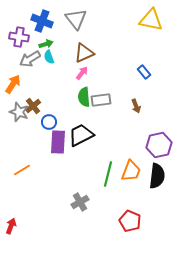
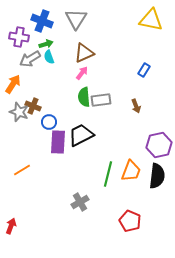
gray triangle: rotated 10 degrees clockwise
blue rectangle: moved 2 px up; rotated 72 degrees clockwise
brown cross: rotated 28 degrees counterclockwise
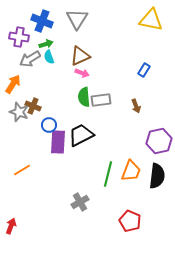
gray triangle: moved 1 px right
brown triangle: moved 4 px left, 3 px down
pink arrow: rotated 72 degrees clockwise
blue circle: moved 3 px down
purple hexagon: moved 4 px up
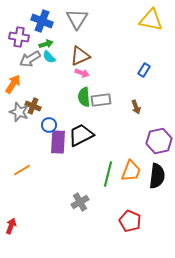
cyan semicircle: rotated 24 degrees counterclockwise
brown arrow: moved 1 px down
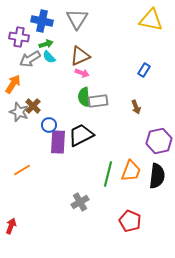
blue cross: rotated 10 degrees counterclockwise
gray rectangle: moved 3 px left, 1 px down
brown cross: rotated 21 degrees clockwise
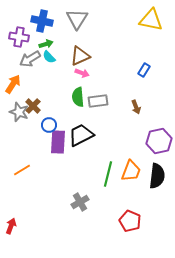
green semicircle: moved 6 px left
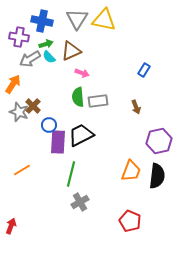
yellow triangle: moved 47 px left
brown triangle: moved 9 px left, 5 px up
green line: moved 37 px left
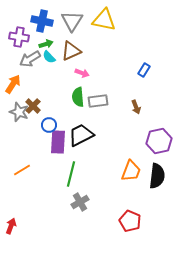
gray triangle: moved 5 px left, 2 px down
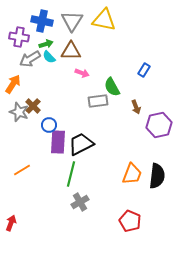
brown triangle: rotated 25 degrees clockwise
green semicircle: moved 34 px right, 10 px up; rotated 24 degrees counterclockwise
black trapezoid: moved 9 px down
purple hexagon: moved 16 px up
orange trapezoid: moved 1 px right, 3 px down
red arrow: moved 3 px up
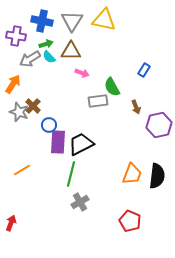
purple cross: moved 3 px left, 1 px up
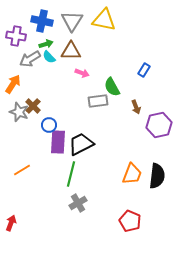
gray cross: moved 2 px left, 1 px down
